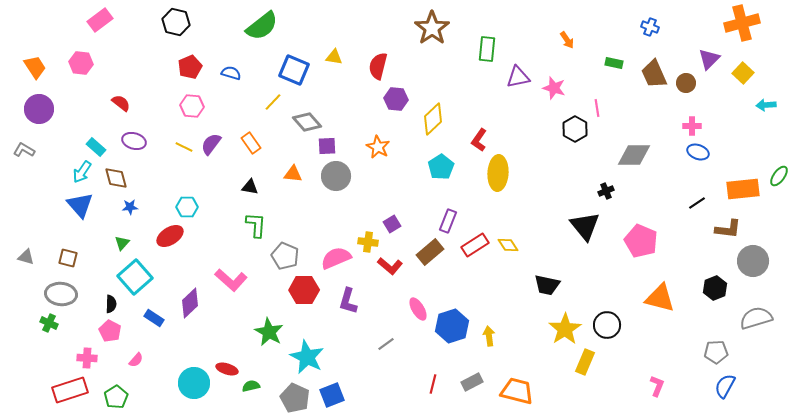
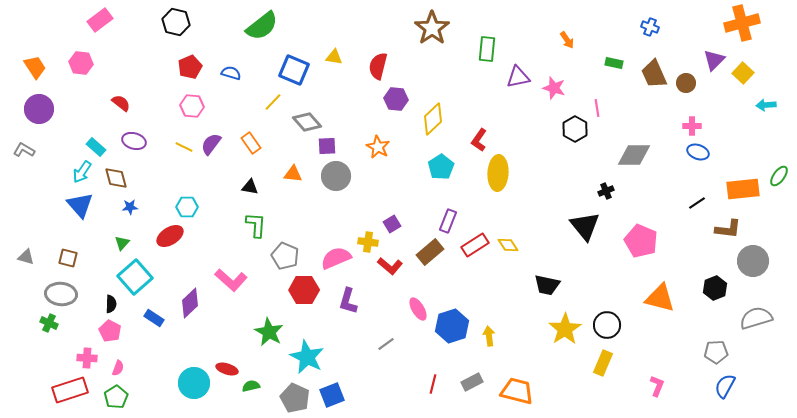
purple triangle at (709, 59): moved 5 px right, 1 px down
pink semicircle at (136, 360): moved 18 px left, 8 px down; rotated 21 degrees counterclockwise
yellow rectangle at (585, 362): moved 18 px right, 1 px down
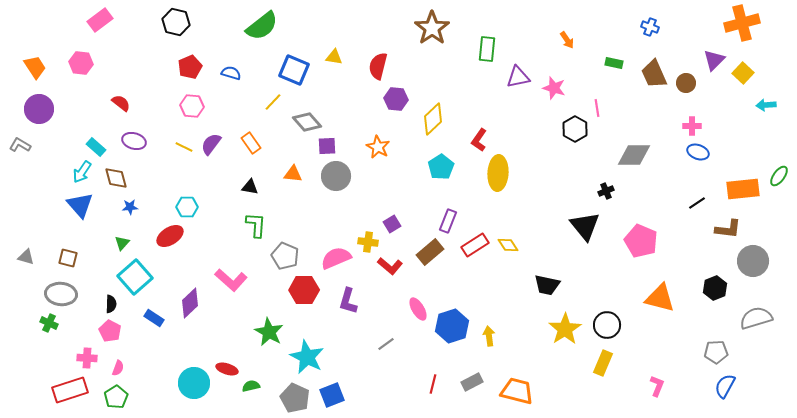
gray L-shape at (24, 150): moved 4 px left, 5 px up
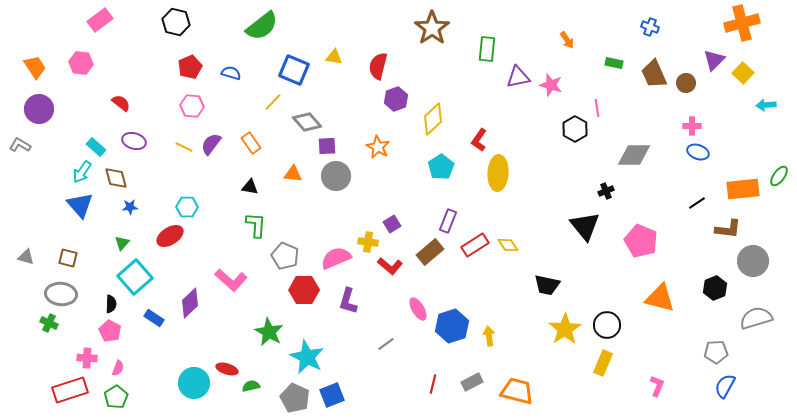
pink star at (554, 88): moved 3 px left, 3 px up
purple hexagon at (396, 99): rotated 25 degrees counterclockwise
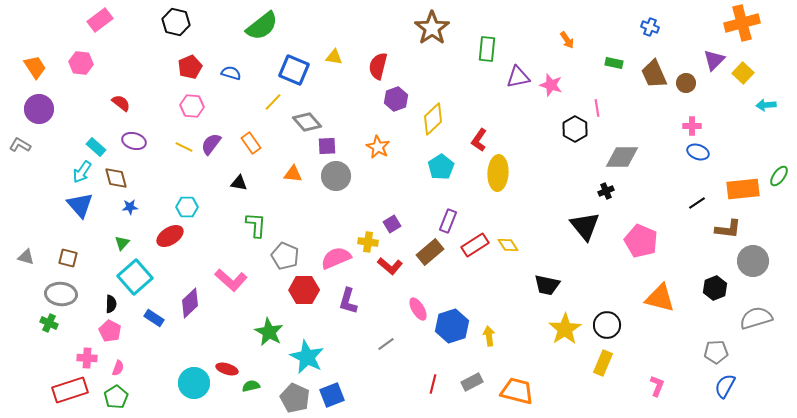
gray diamond at (634, 155): moved 12 px left, 2 px down
black triangle at (250, 187): moved 11 px left, 4 px up
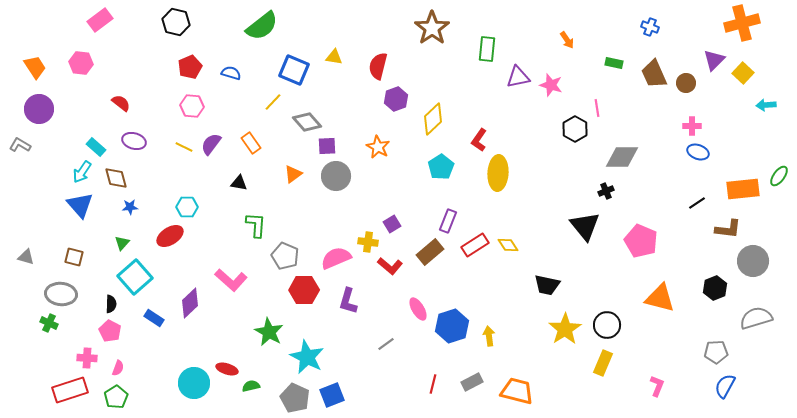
orange triangle at (293, 174): rotated 42 degrees counterclockwise
brown square at (68, 258): moved 6 px right, 1 px up
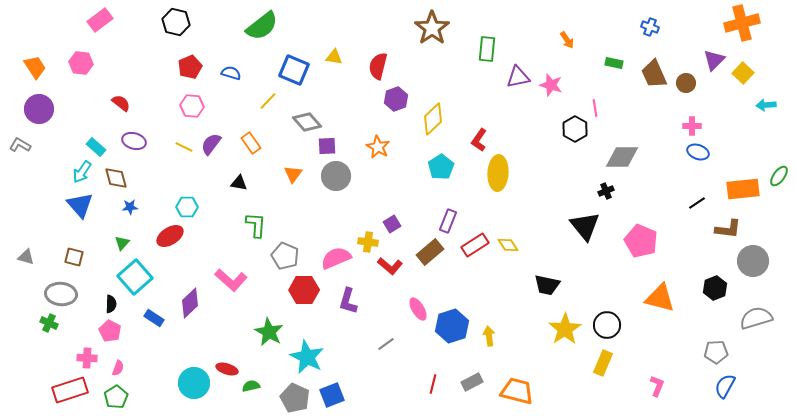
yellow line at (273, 102): moved 5 px left, 1 px up
pink line at (597, 108): moved 2 px left
orange triangle at (293, 174): rotated 18 degrees counterclockwise
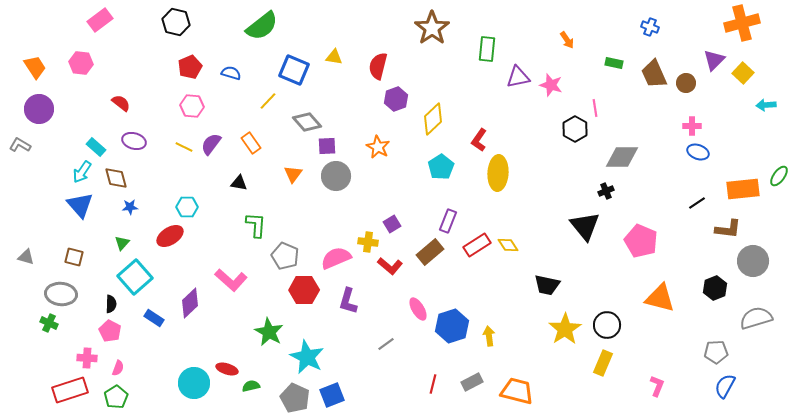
red rectangle at (475, 245): moved 2 px right
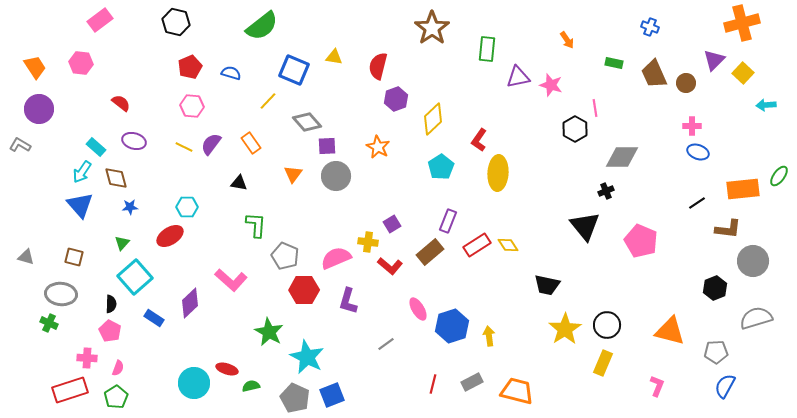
orange triangle at (660, 298): moved 10 px right, 33 px down
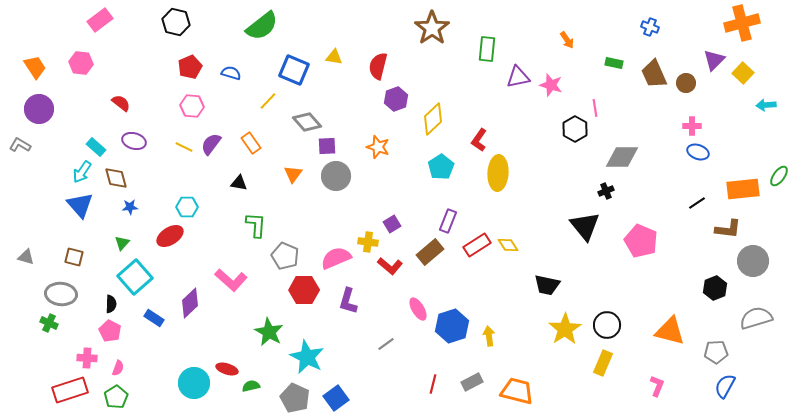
orange star at (378, 147): rotated 10 degrees counterclockwise
blue square at (332, 395): moved 4 px right, 3 px down; rotated 15 degrees counterclockwise
